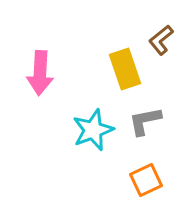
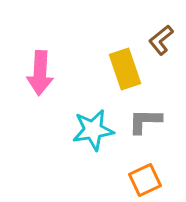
gray L-shape: rotated 12 degrees clockwise
cyan star: rotated 12 degrees clockwise
orange square: moved 1 px left
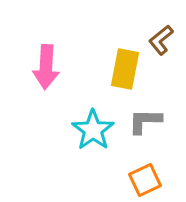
yellow rectangle: rotated 30 degrees clockwise
pink arrow: moved 6 px right, 6 px up
cyan star: rotated 27 degrees counterclockwise
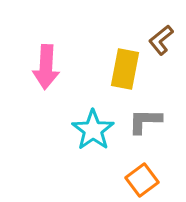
orange square: moved 3 px left; rotated 12 degrees counterclockwise
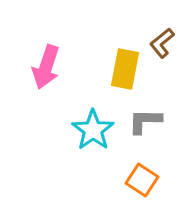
brown L-shape: moved 1 px right, 3 px down
pink arrow: rotated 15 degrees clockwise
orange square: rotated 20 degrees counterclockwise
